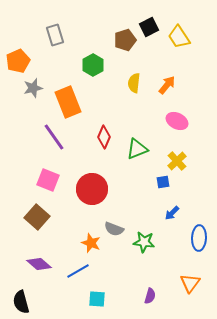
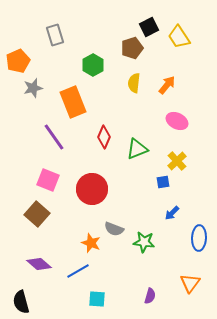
brown pentagon: moved 7 px right, 8 px down
orange rectangle: moved 5 px right
brown square: moved 3 px up
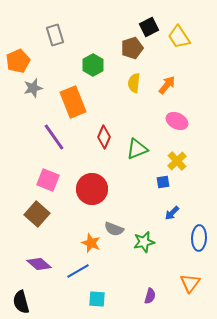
green star: rotated 20 degrees counterclockwise
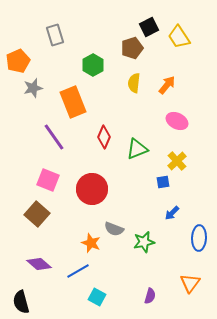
cyan square: moved 2 px up; rotated 24 degrees clockwise
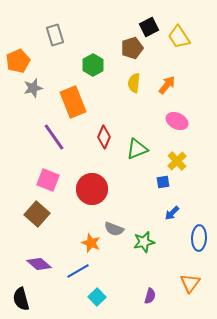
cyan square: rotated 18 degrees clockwise
black semicircle: moved 3 px up
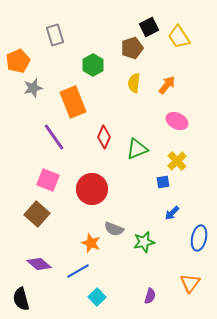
blue ellipse: rotated 10 degrees clockwise
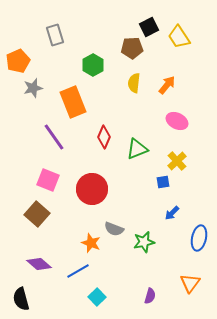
brown pentagon: rotated 15 degrees clockwise
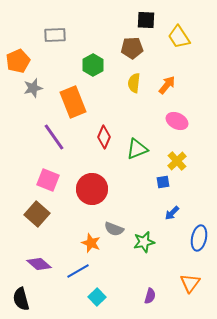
black square: moved 3 px left, 7 px up; rotated 30 degrees clockwise
gray rectangle: rotated 75 degrees counterclockwise
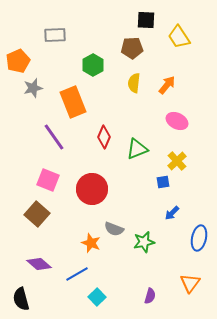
blue line: moved 1 px left, 3 px down
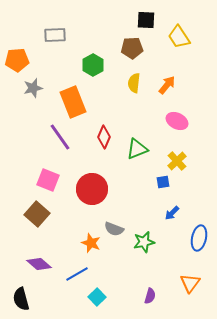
orange pentagon: moved 1 px left, 1 px up; rotated 20 degrees clockwise
purple line: moved 6 px right
